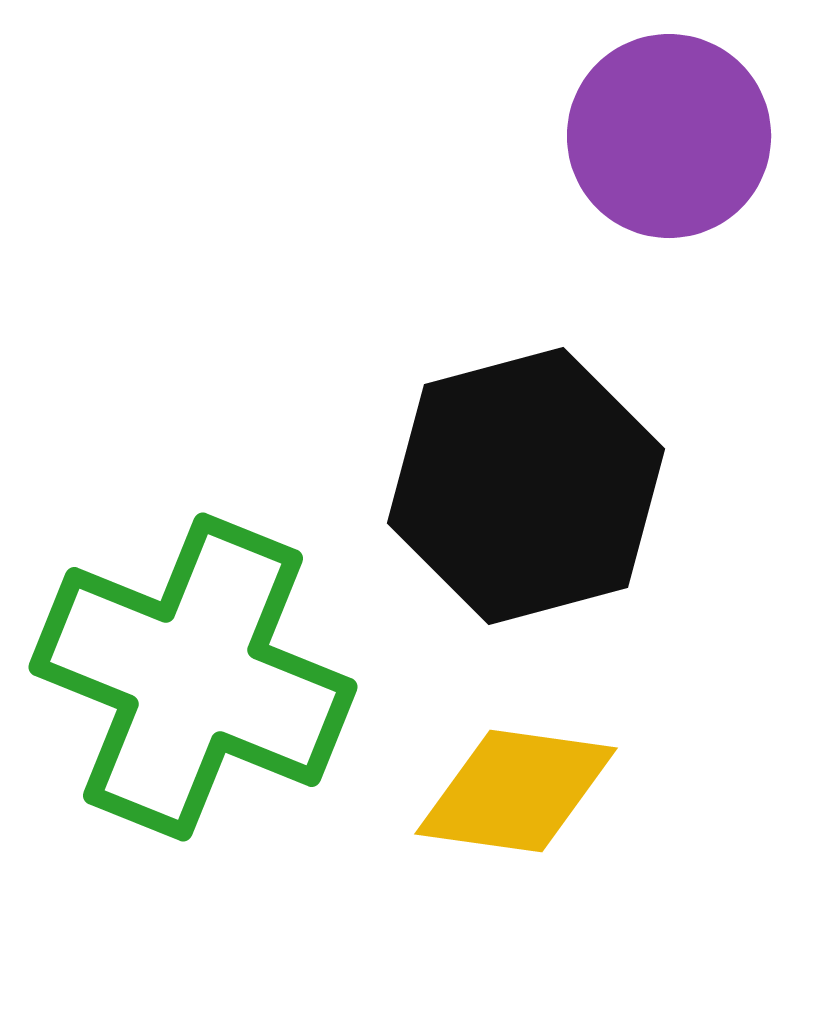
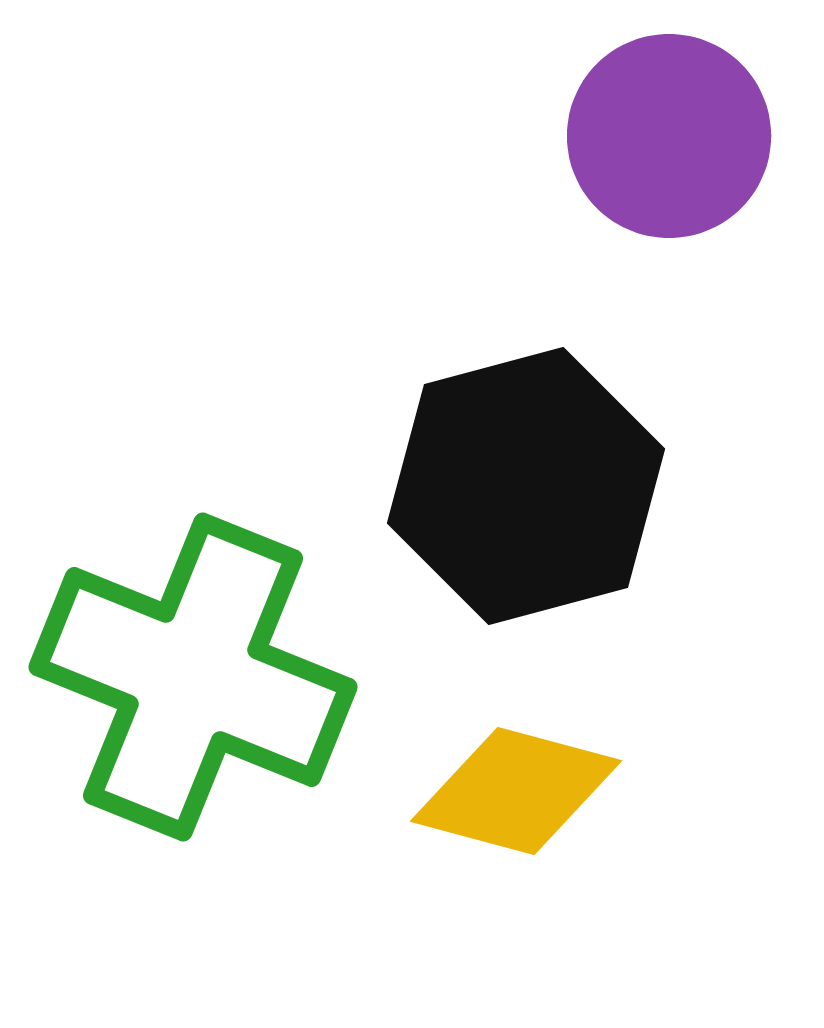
yellow diamond: rotated 7 degrees clockwise
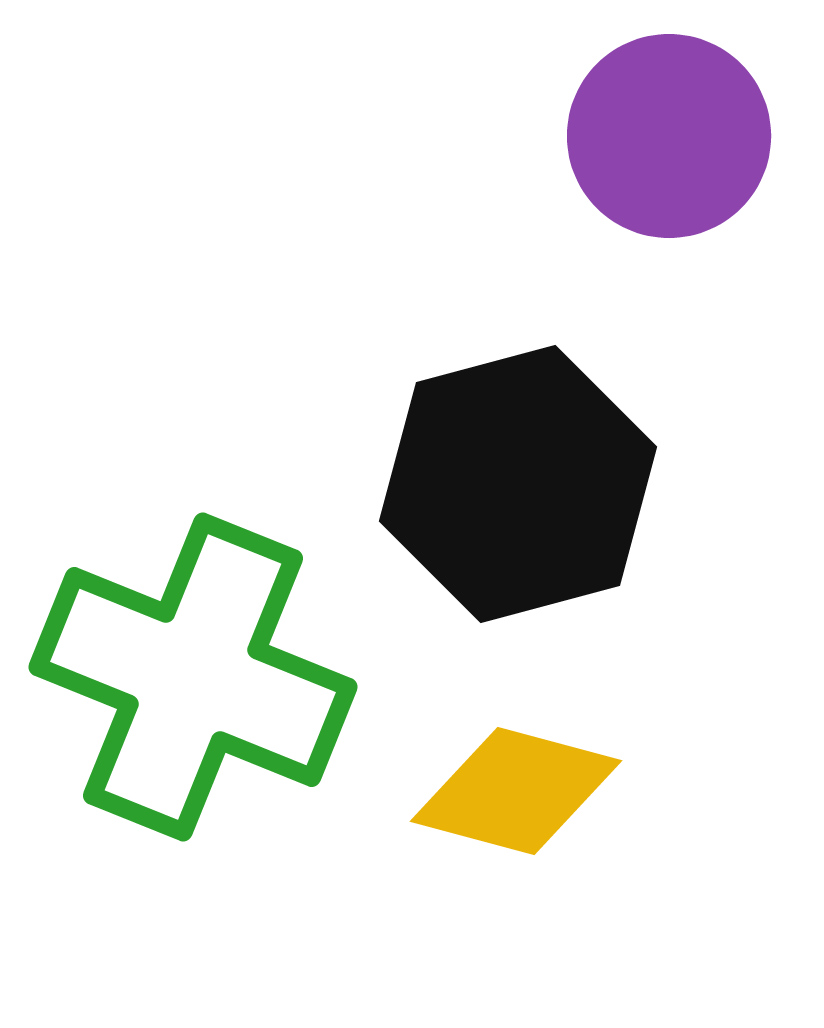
black hexagon: moved 8 px left, 2 px up
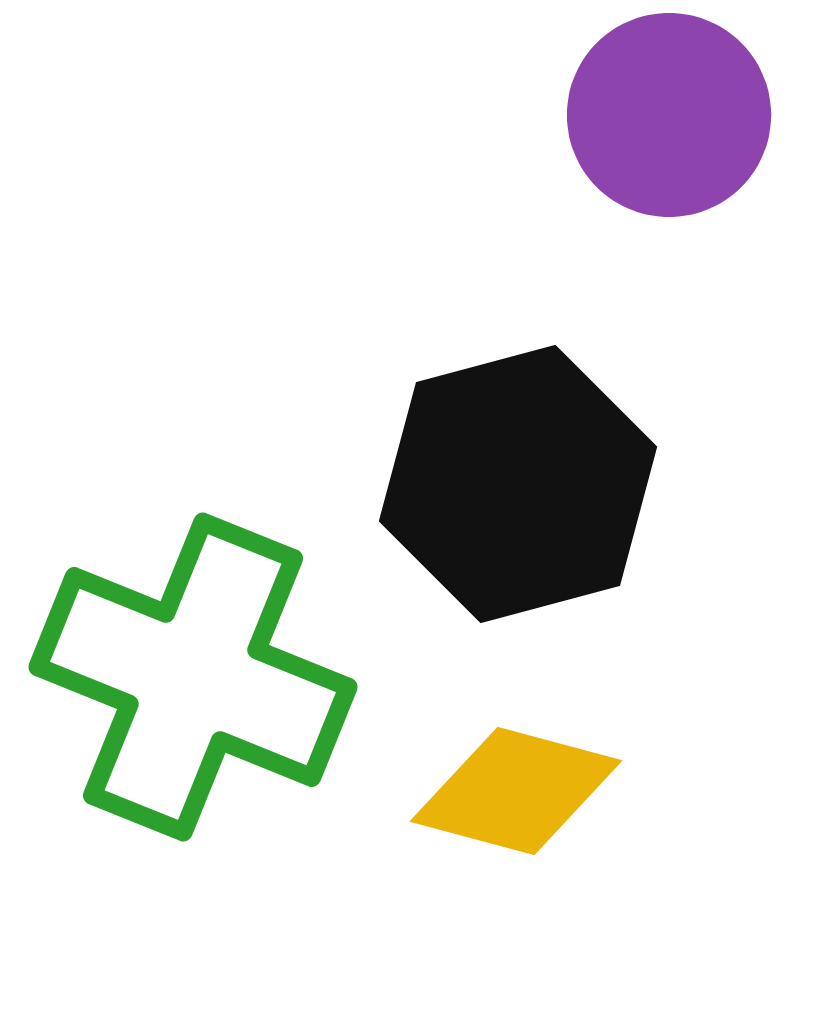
purple circle: moved 21 px up
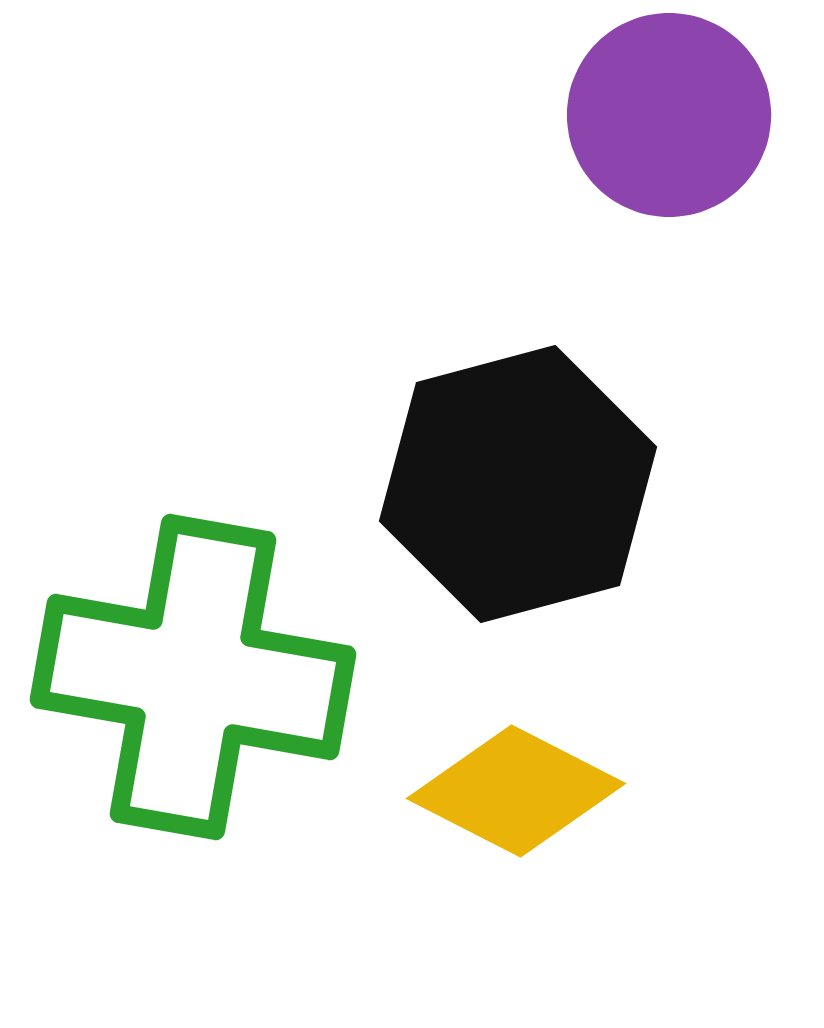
green cross: rotated 12 degrees counterclockwise
yellow diamond: rotated 12 degrees clockwise
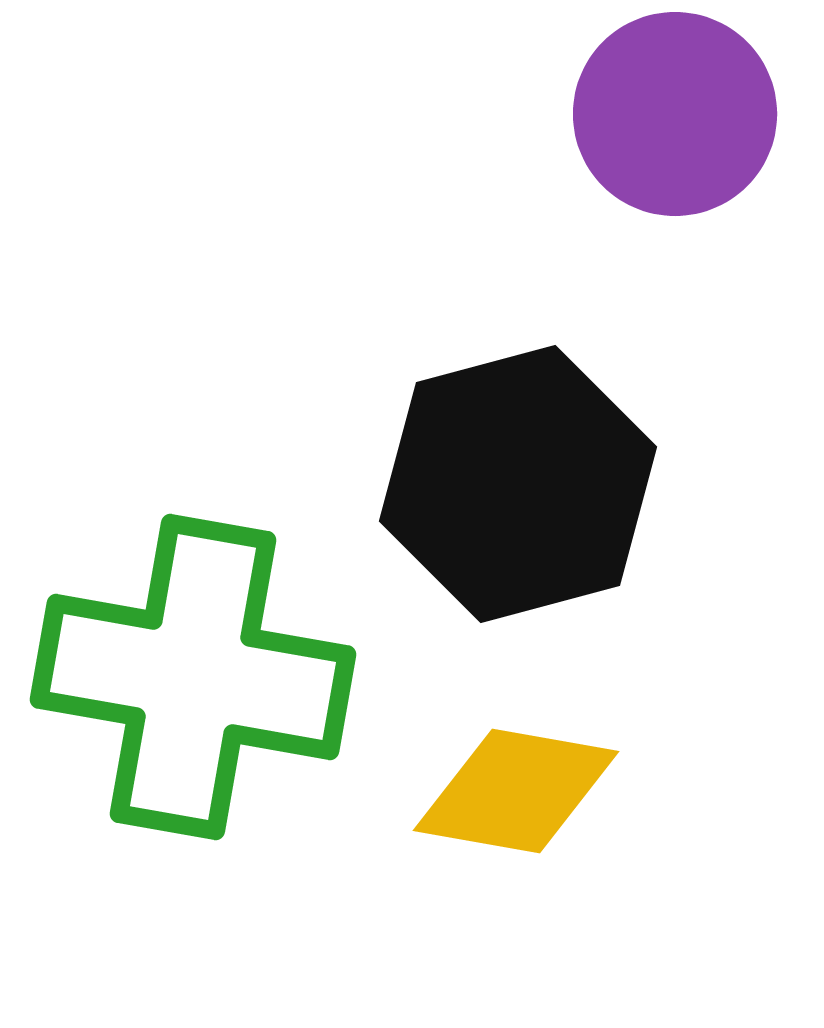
purple circle: moved 6 px right, 1 px up
yellow diamond: rotated 17 degrees counterclockwise
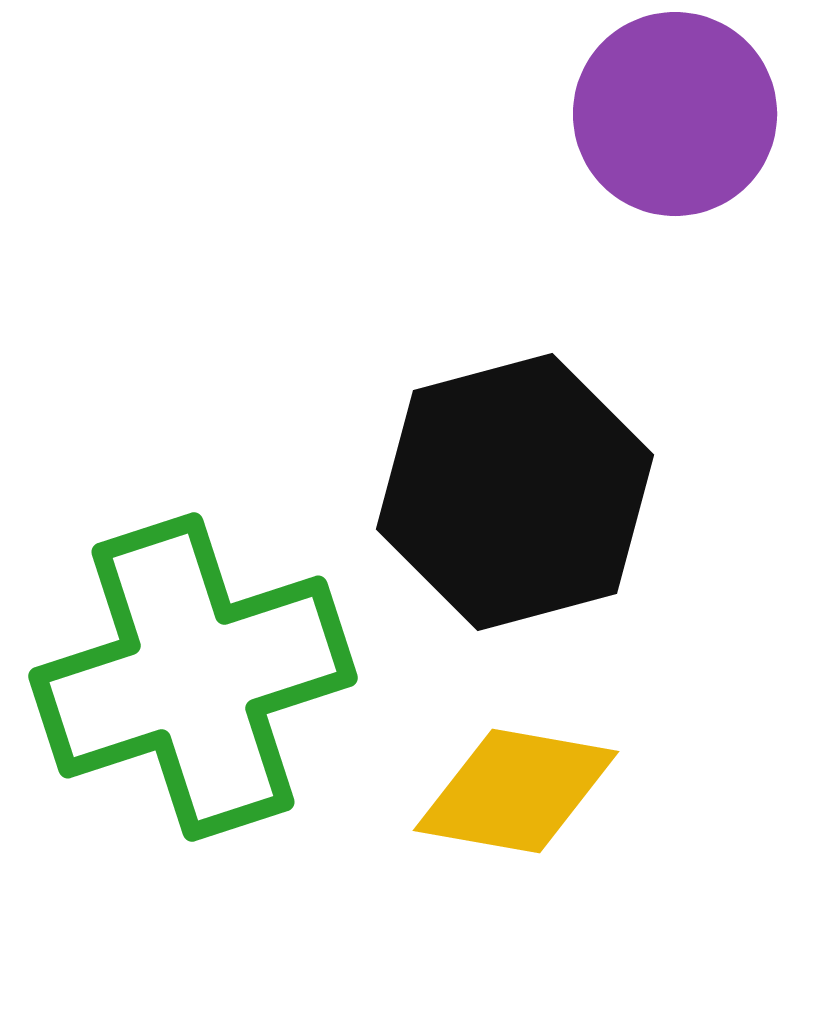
black hexagon: moved 3 px left, 8 px down
green cross: rotated 28 degrees counterclockwise
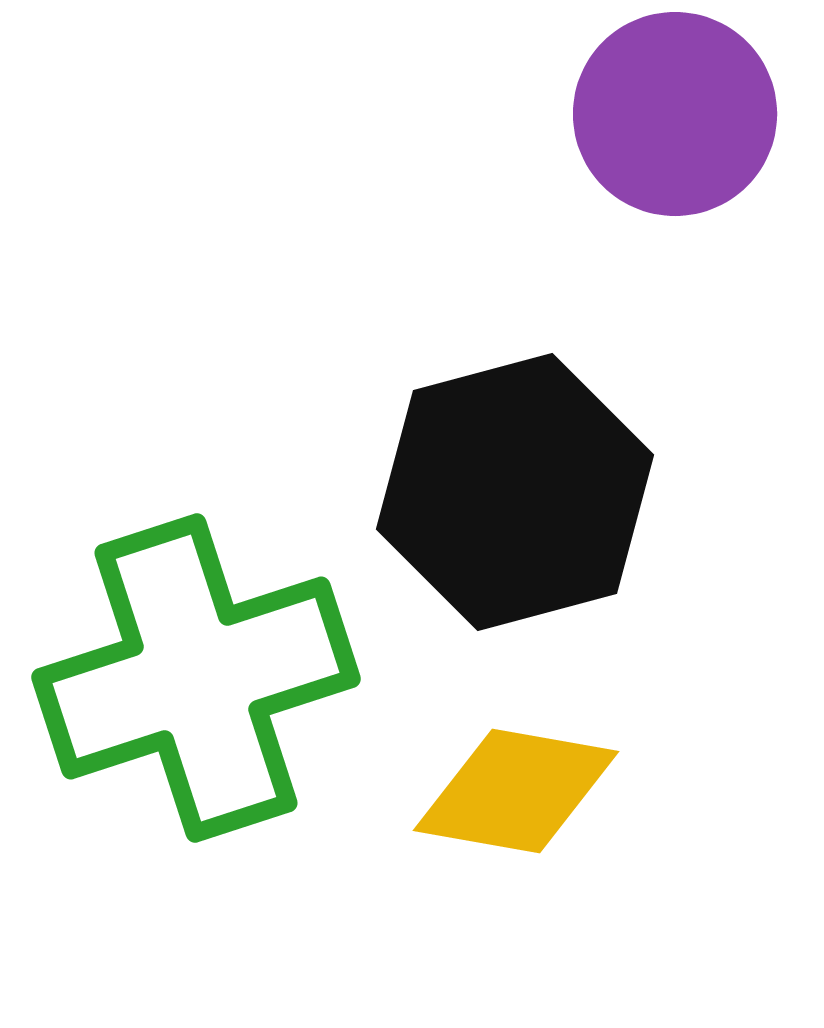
green cross: moved 3 px right, 1 px down
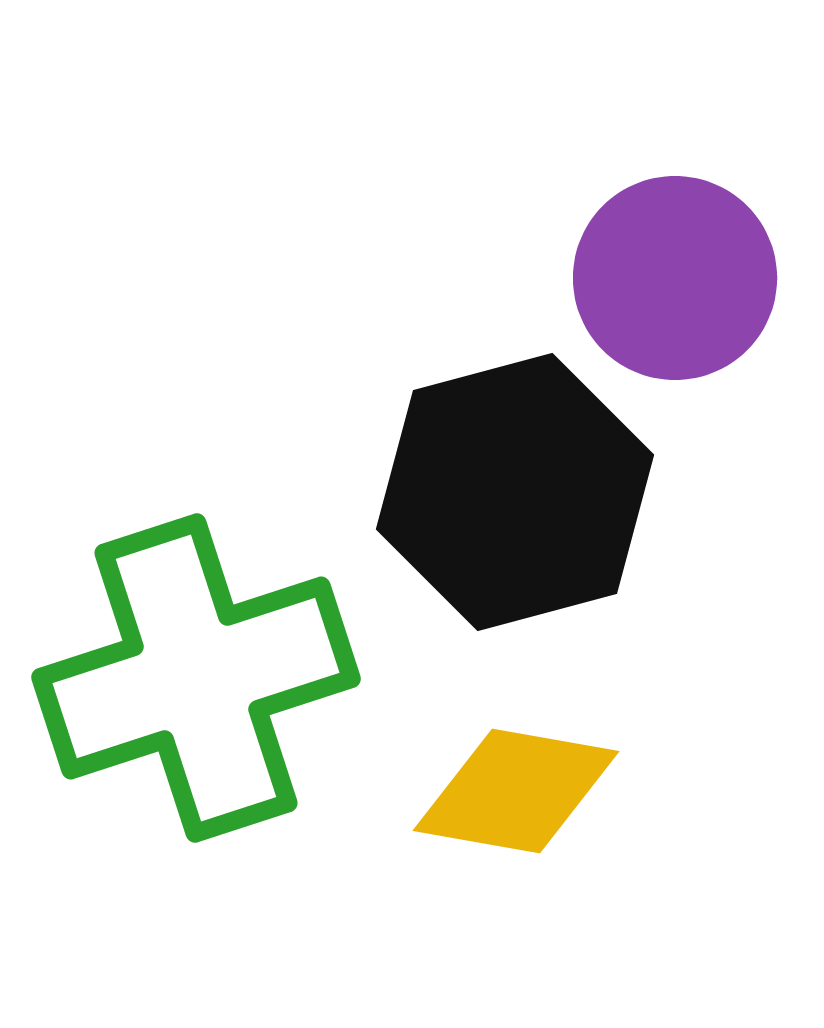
purple circle: moved 164 px down
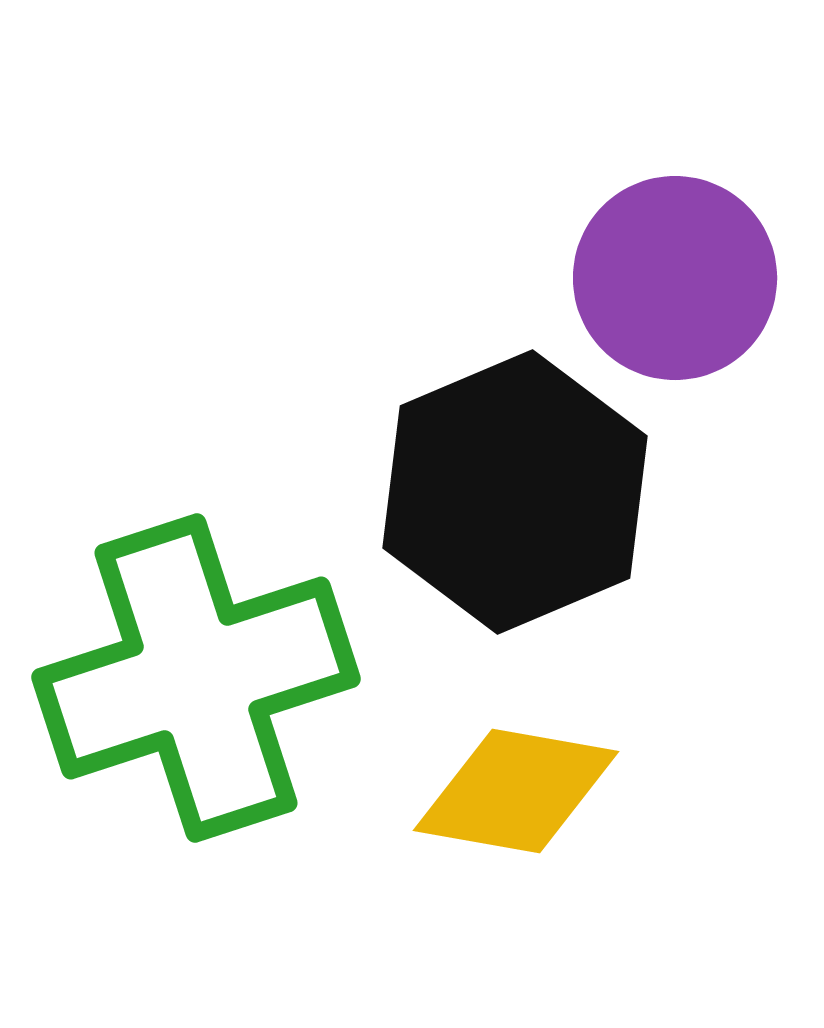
black hexagon: rotated 8 degrees counterclockwise
